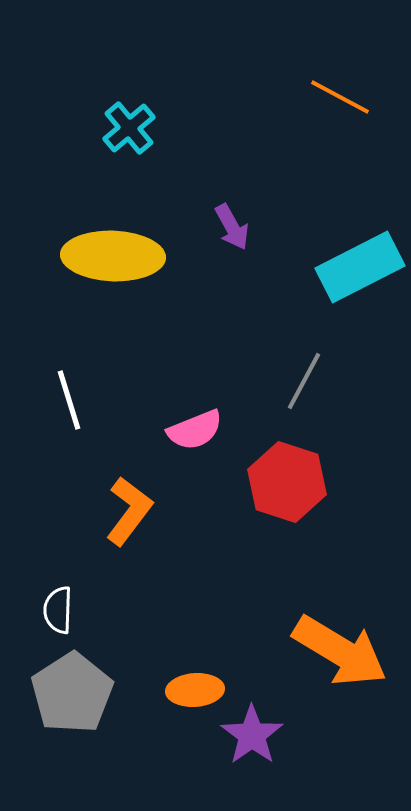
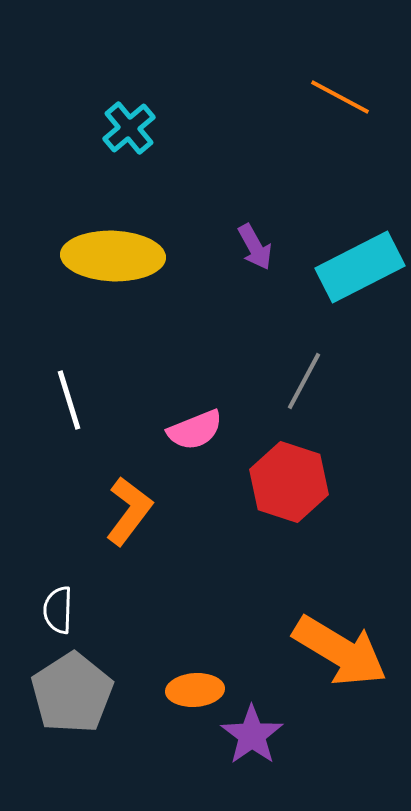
purple arrow: moved 23 px right, 20 px down
red hexagon: moved 2 px right
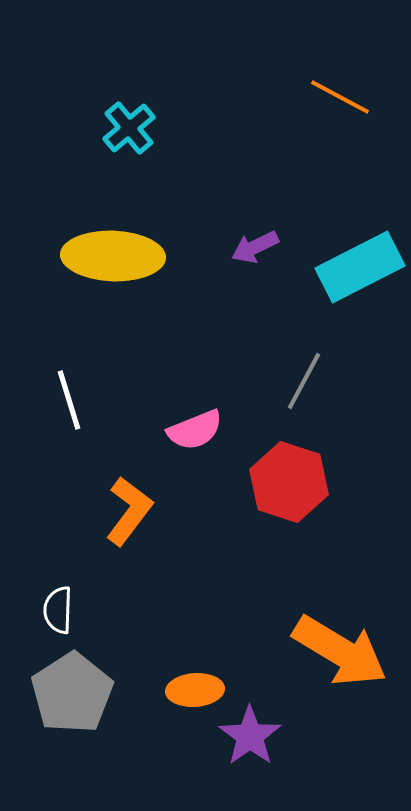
purple arrow: rotated 93 degrees clockwise
purple star: moved 2 px left, 1 px down
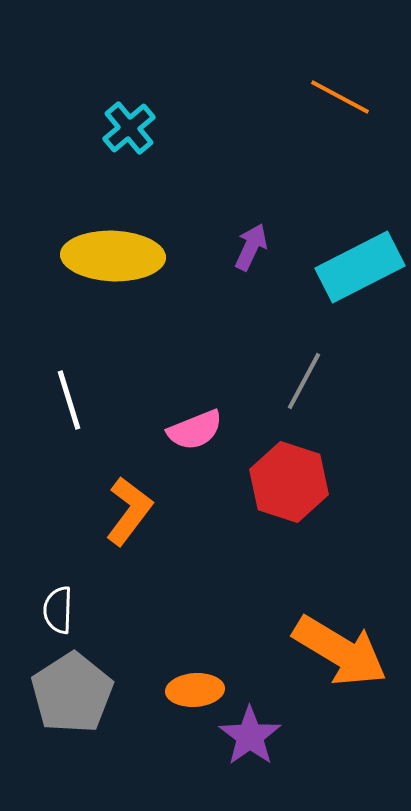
purple arrow: moved 4 px left; rotated 141 degrees clockwise
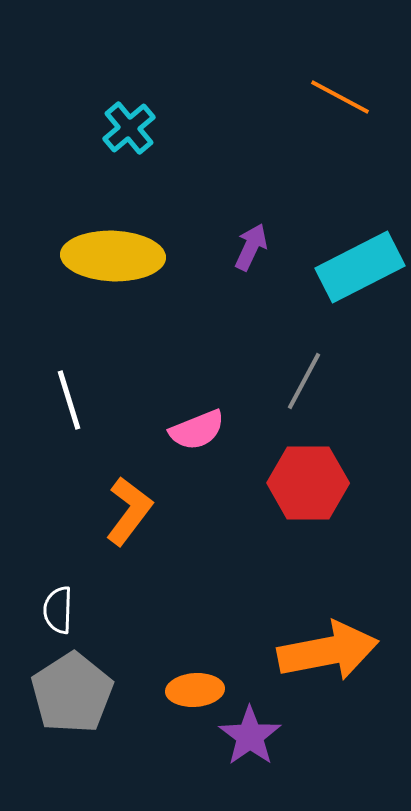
pink semicircle: moved 2 px right
red hexagon: moved 19 px right, 1 px down; rotated 18 degrees counterclockwise
orange arrow: moved 12 px left; rotated 42 degrees counterclockwise
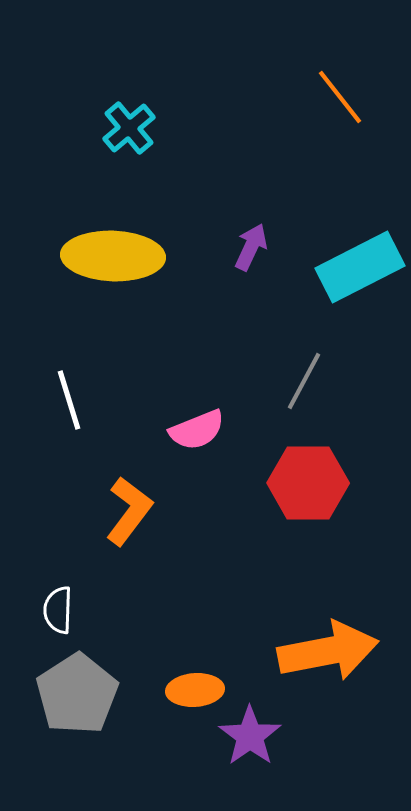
orange line: rotated 24 degrees clockwise
gray pentagon: moved 5 px right, 1 px down
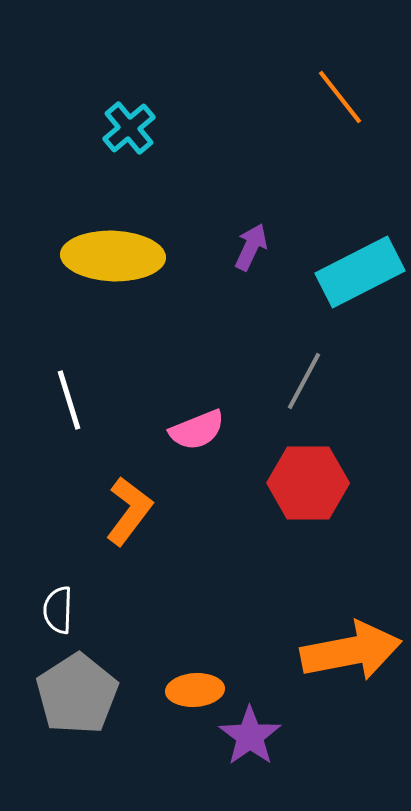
cyan rectangle: moved 5 px down
orange arrow: moved 23 px right
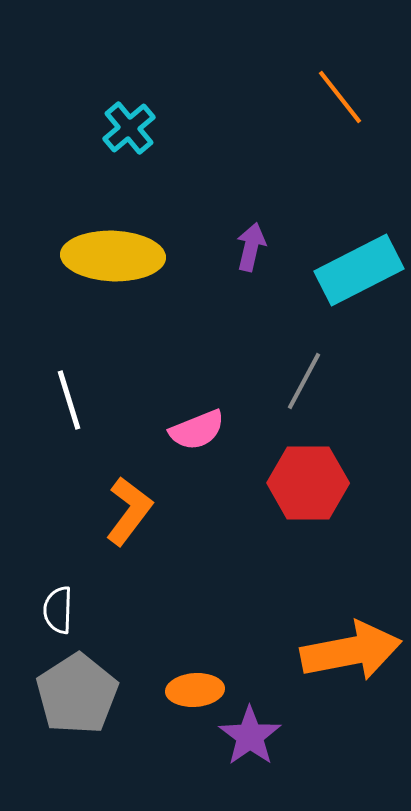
purple arrow: rotated 12 degrees counterclockwise
cyan rectangle: moved 1 px left, 2 px up
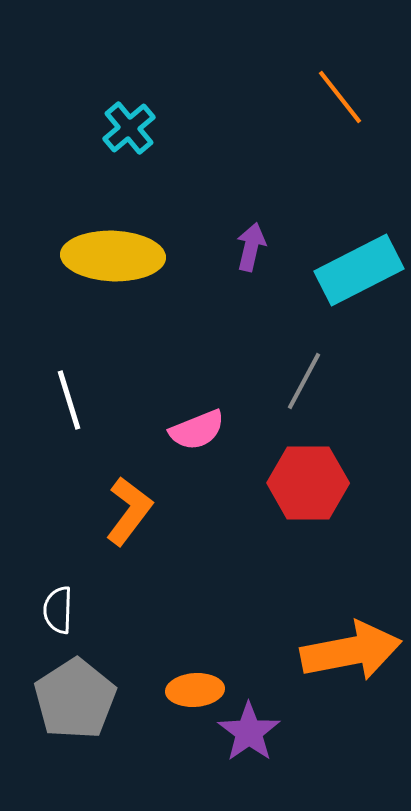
gray pentagon: moved 2 px left, 5 px down
purple star: moved 1 px left, 4 px up
